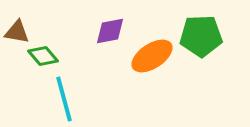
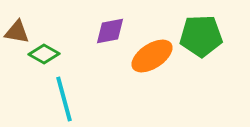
green diamond: moved 1 px right, 2 px up; rotated 20 degrees counterclockwise
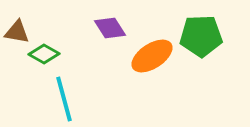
purple diamond: moved 3 px up; rotated 68 degrees clockwise
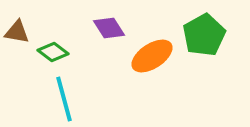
purple diamond: moved 1 px left
green pentagon: moved 3 px right, 1 px up; rotated 27 degrees counterclockwise
green diamond: moved 9 px right, 2 px up; rotated 8 degrees clockwise
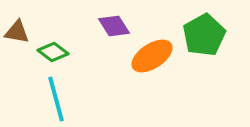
purple diamond: moved 5 px right, 2 px up
cyan line: moved 8 px left
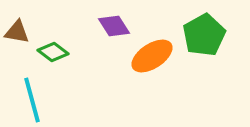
cyan line: moved 24 px left, 1 px down
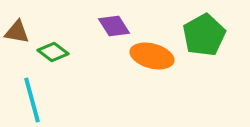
orange ellipse: rotated 48 degrees clockwise
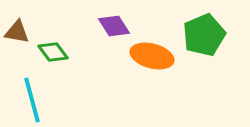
green pentagon: rotated 6 degrees clockwise
green diamond: rotated 16 degrees clockwise
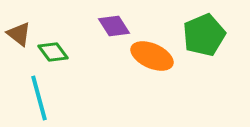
brown triangle: moved 2 px right, 2 px down; rotated 28 degrees clockwise
orange ellipse: rotated 9 degrees clockwise
cyan line: moved 7 px right, 2 px up
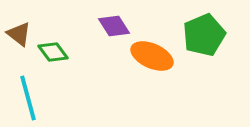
cyan line: moved 11 px left
